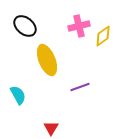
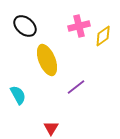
purple line: moved 4 px left; rotated 18 degrees counterclockwise
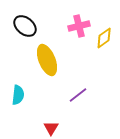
yellow diamond: moved 1 px right, 2 px down
purple line: moved 2 px right, 8 px down
cyan semicircle: rotated 36 degrees clockwise
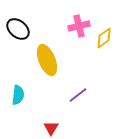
black ellipse: moved 7 px left, 3 px down
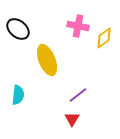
pink cross: moved 1 px left; rotated 25 degrees clockwise
red triangle: moved 21 px right, 9 px up
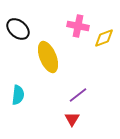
yellow diamond: rotated 15 degrees clockwise
yellow ellipse: moved 1 px right, 3 px up
